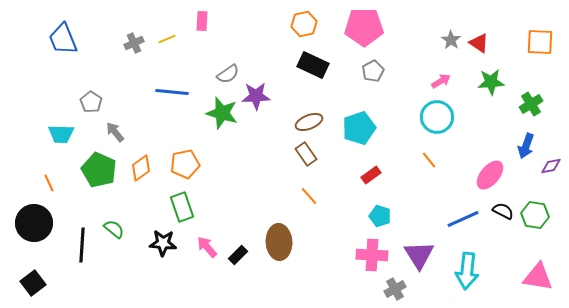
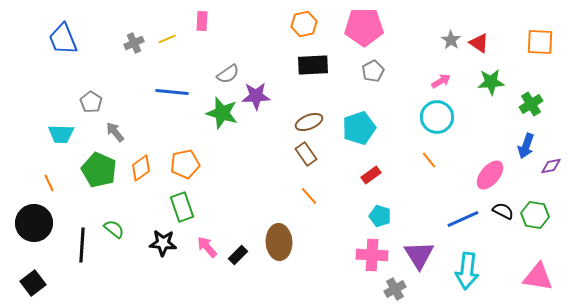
black rectangle at (313, 65): rotated 28 degrees counterclockwise
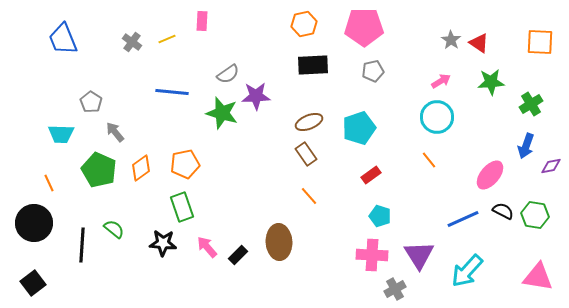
gray cross at (134, 43): moved 2 px left, 1 px up; rotated 30 degrees counterclockwise
gray pentagon at (373, 71): rotated 15 degrees clockwise
cyan arrow at (467, 271): rotated 36 degrees clockwise
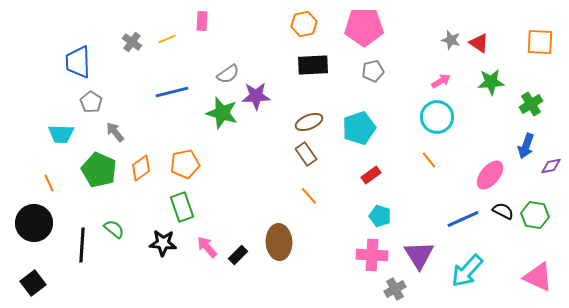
blue trapezoid at (63, 39): moved 15 px right, 23 px down; rotated 20 degrees clockwise
gray star at (451, 40): rotated 18 degrees counterclockwise
blue line at (172, 92): rotated 20 degrees counterclockwise
pink triangle at (538, 277): rotated 16 degrees clockwise
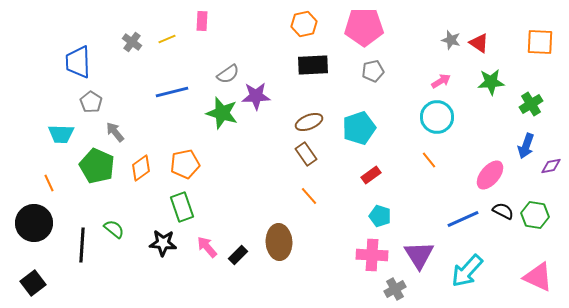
green pentagon at (99, 170): moved 2 px left, 4 px up
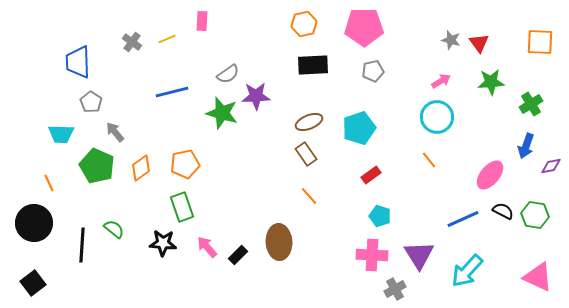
red triangle at (479, 43): rotated 20 degrees clockwise
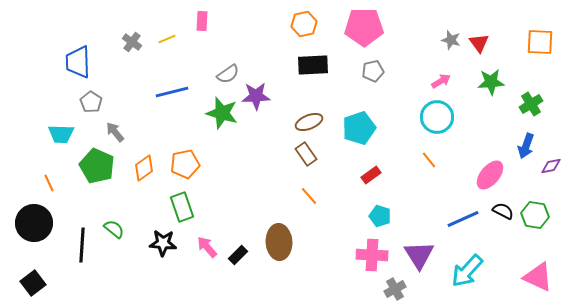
orange diamond at (141, 168): moved 3 px right
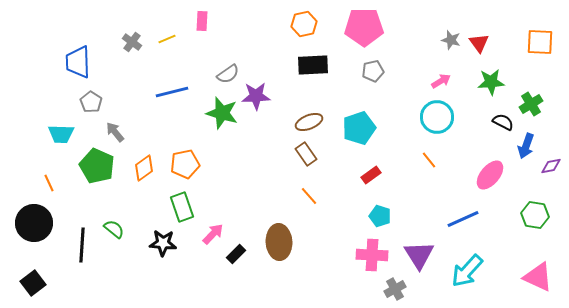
black semicircle at (503, 211): moved 89 px up
pink arrow at (207, 247): moved 6 px right, 13 px up; rotated 85 degrees clockwise
black rectangle at (238, 255): moved 2 px left, 1 px up
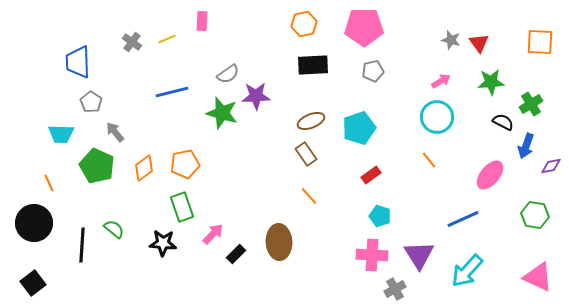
brown ellipse at (309, 122): moved 2 px right, 1 px up
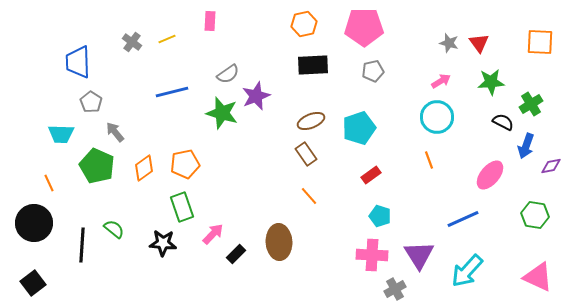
pink rectangle at (202, 21): moved 8 px right
gray star at (451, 40): moved 2 px left, 3 px down
purple star at (256, 96): rotated 20 degrees counterclockwise
orange line at (429, 160): rotated 18 degrees clockwise
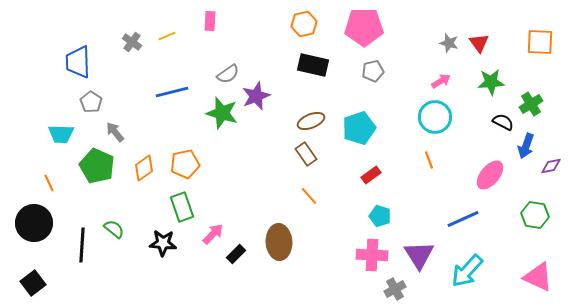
yellow line at (167, 39): moved 3 px up
black rectangle at (313, 65): rotated 16 degrees clockwise
cyan circle at (437, 117): moved 2 px left
